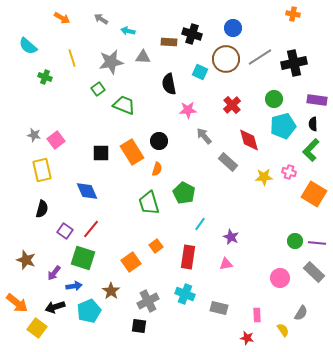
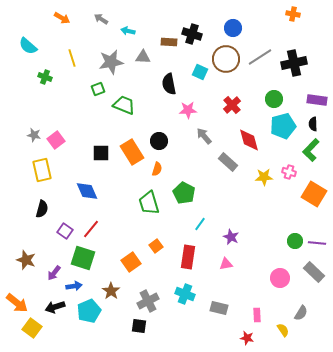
green square at (98, 89): rotated 16 degrees clockwise
yellow square at (37, 328): moved 5 px left
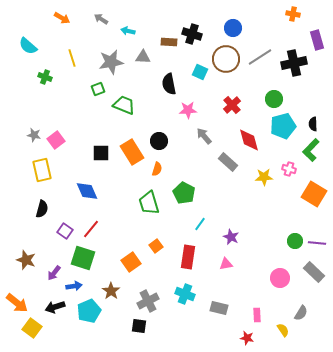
purple rectangle at (317, 100): moved 60 px up; rotated 66 degrees clockwise
pink cross at (289, 172): moved 3 px up
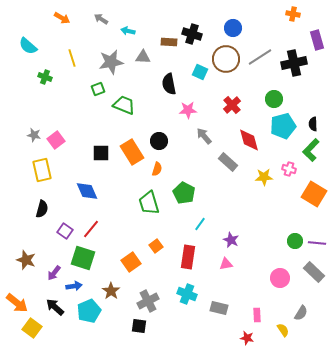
purple star at (231, 237): moved 3 px down
cyan cross at (185, 294): moved 2 px right
black arrow at (55, 307): rotated 60 degrees clockwise
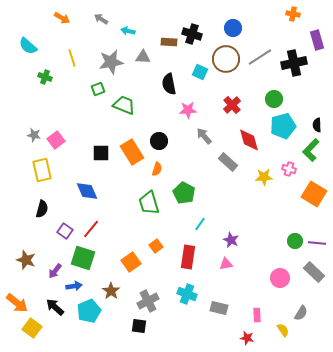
black semicircle at (313, 124): moved 4 px right, 1 px down
purple arrow at (54, 273): moved 1 px right, 2 px up
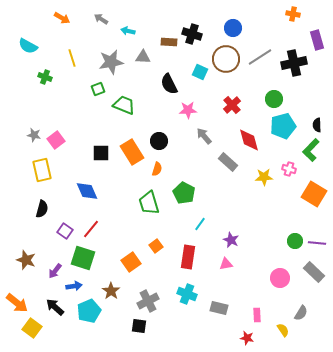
cyan semicircle at (28, 46): rotated 12 degrees counterclockwise
black semicircle at (169, 84): rotated 15 degrees counterclockwise
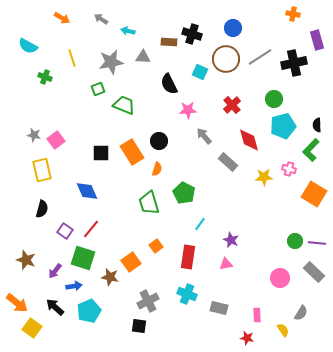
brown star at (111, 291): moved 1 px left, 14 px up; rotated 24 degrees counterclockwise
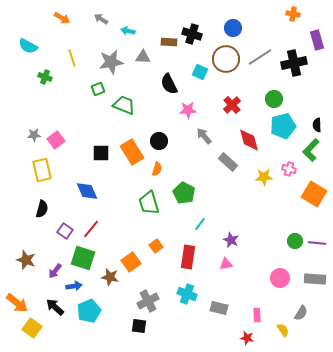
gray star at (34, 135): rotated 16 degrees counterclockwise
gray rectangle at (314, 272): moved 1 px right, 7 px down; rotated 40 degrees counterclockwise
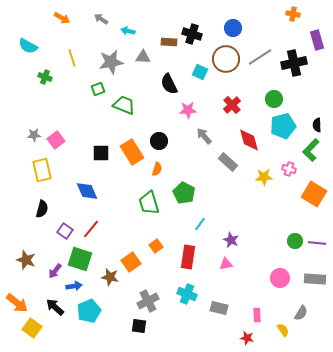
green square at (83, 258): moved 3 px left, 1 px down
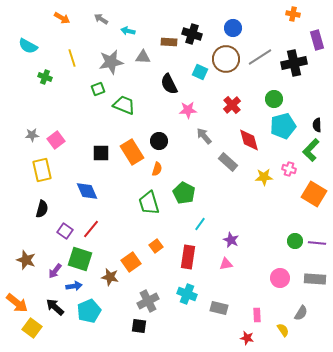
gray star at (34, 135): moved 2 px left
